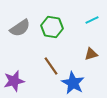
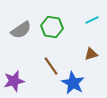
gray semicircle: moved 1 px right, 2 px down
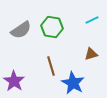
brown line: rotated 18 degrees clockwise
purple star: rotated 25 degrees counterclockwise
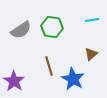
cyan line: rotated 16 degrees clockwise
brown triangle: rotated 24 degrees counterclockwise
brown line: moved 2 px left
blue star: moved 4 px up
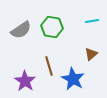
cyan line: moved 1 px down
purple star: moved 11 px right
